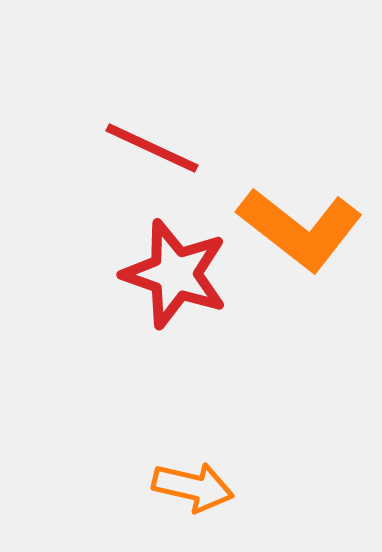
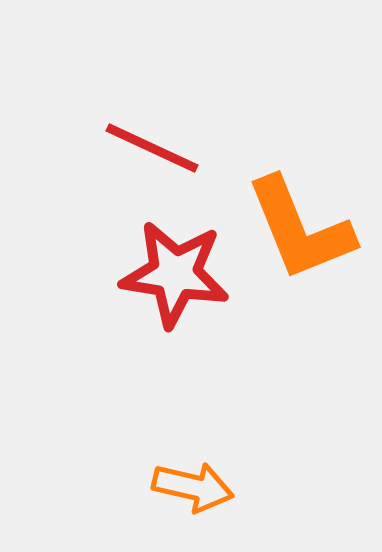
orange L-shape: rotated 30 degrees clockwise
red star: rotated 10 degrees counterclockwise
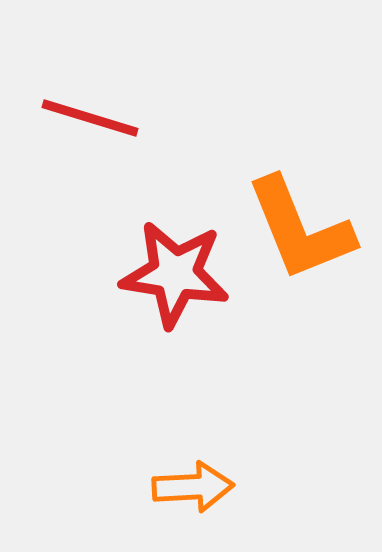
red line: moved 62 px left, 30 px up; rotated 8 degrees counterclockwise
orange arrow: rotated 16 degrees counterclockwise
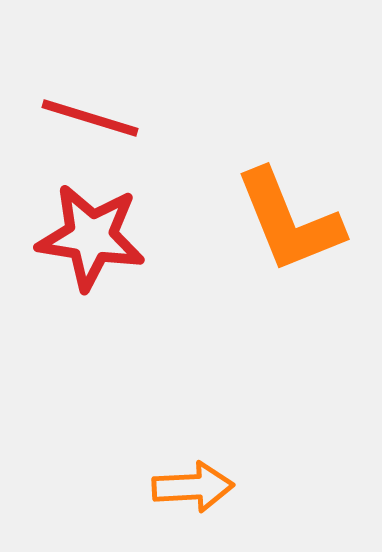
orange L-shape: moved 11 px left, 8 px up
red star: moved 84 px left, 37 px up
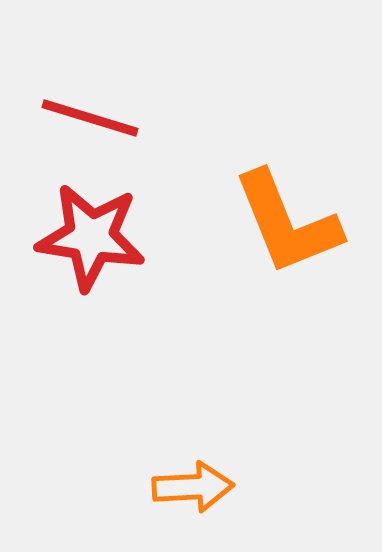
orange L-shape: moved 2 px left, 2 px down
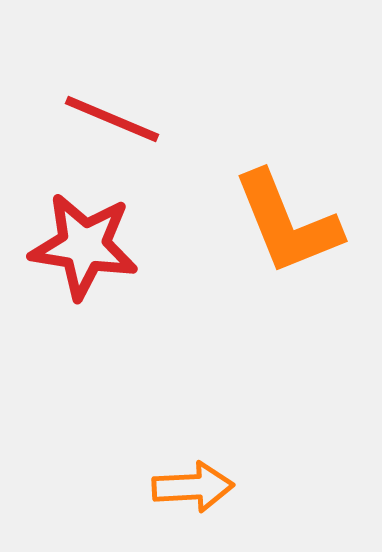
red line: moved 22 px right, 1 px down; rotated 6 degrees clockwise
red star: moved 7 px left, 9 px down
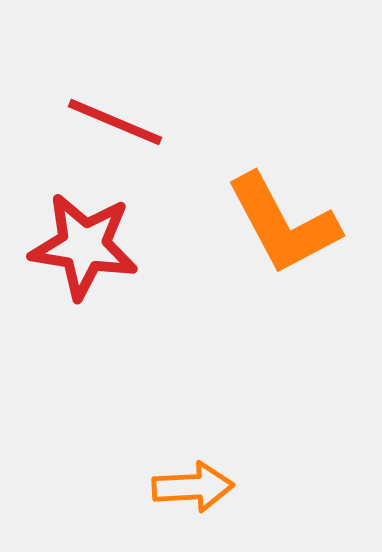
red line: moved 3 px right, 3 px down
orange L-shape: moved 4 px left, 1 px down; rotated 6 degrees counterclockwise
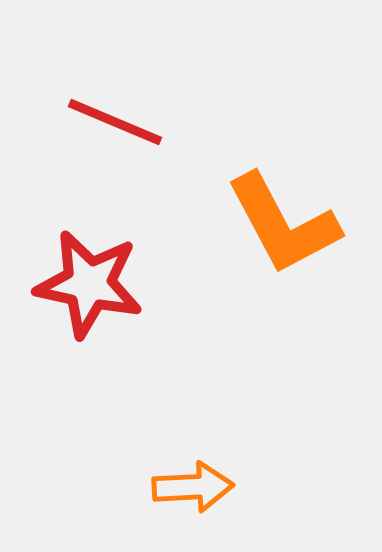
red star: moved 5 px right, 38 px down; rotated 3 degrees clockwise
